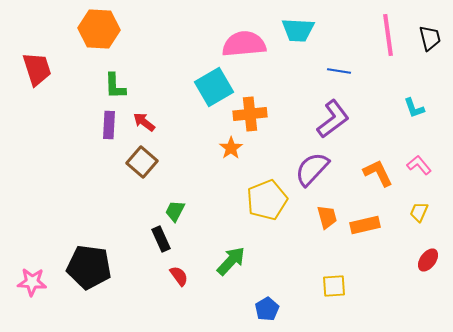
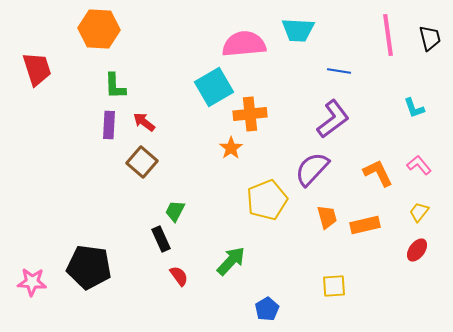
yellow trapezoid: rotated 15 degrees clockwise
red ellipse: moved 11 px left, 10 px up
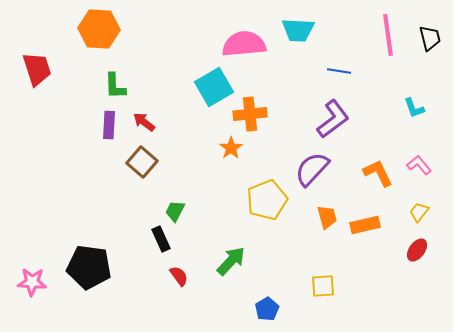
yellow square: moved 11 px left
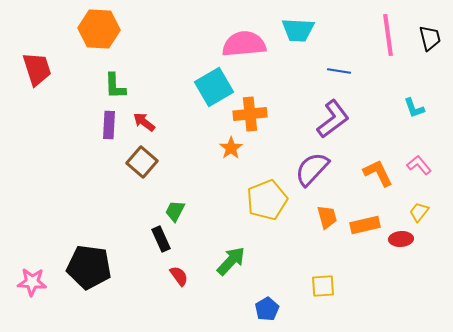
red ellipse: moved 16 px left, 11 px up; rotated 50 degrees clockwise
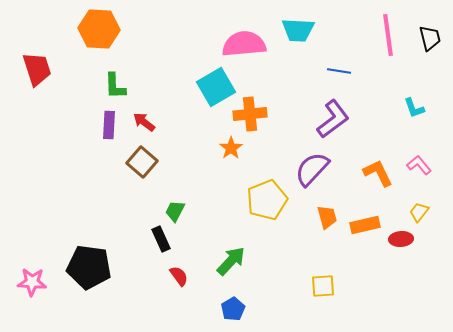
cyan square: moved 2 px right
blue pentagon: moved 34 px left
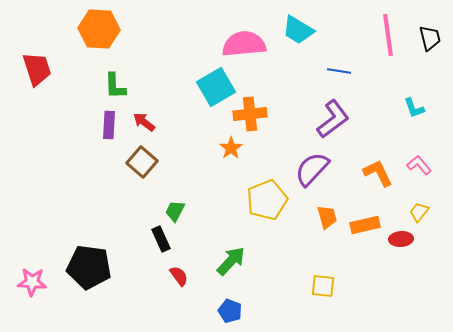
cyan trapezoid: rotated 28 degrees clockwise
yellow square: rotated 10 degrees clockwise
blue pentagon: moved 3 px left, 2 px down; rotated 20 degrees counterclockwise
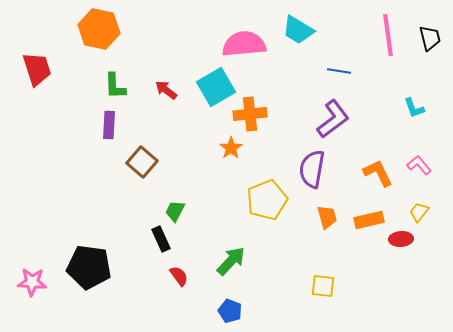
orange hexagon: rotated 9 degrees clockwise
red arrow: moved 22 px right, 32 px up
purple semicircle: rotated 33 degrees counterclockwise
orange rectangle: moved 4 px right, 5 px up
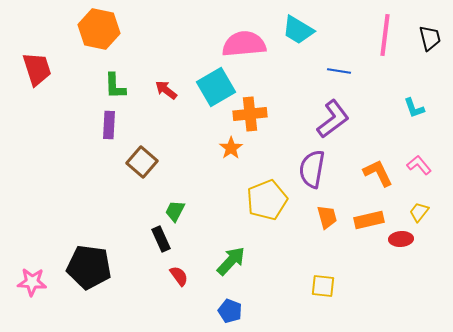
pink line: moved 3 px left; rotated 15 degrees clockwise
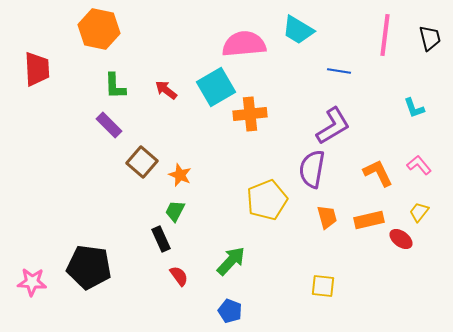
red trapezoid: rotated 15 degrees clockwise
purple L-shape: moved 7 px down; rotated 6 degrees clockwise
purple rectangle: rotated 48 degrees counterclockwise
orange star: moved 51 px left, 27 px down; rotated 15 degrees counterclockwise
red ellipse: rotated 40 degrees clockwise
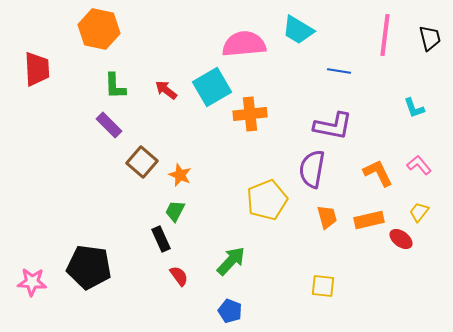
cyan square: moved 4 px left
purple L-shape: rotated 42 degrees clockwise
